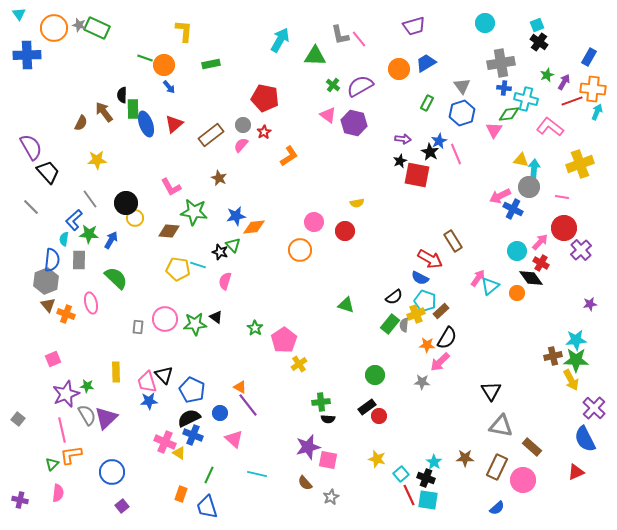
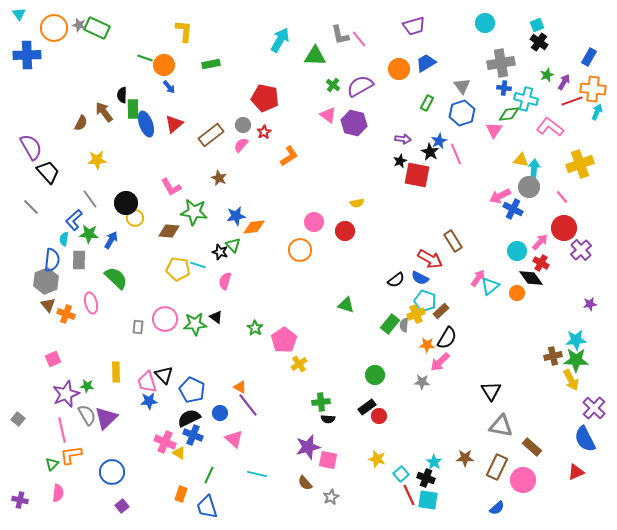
pink line at (562, 197): rotated 40 degrees clockwise
black semicircle at (394, 297): moved 2 px right, 17 px up
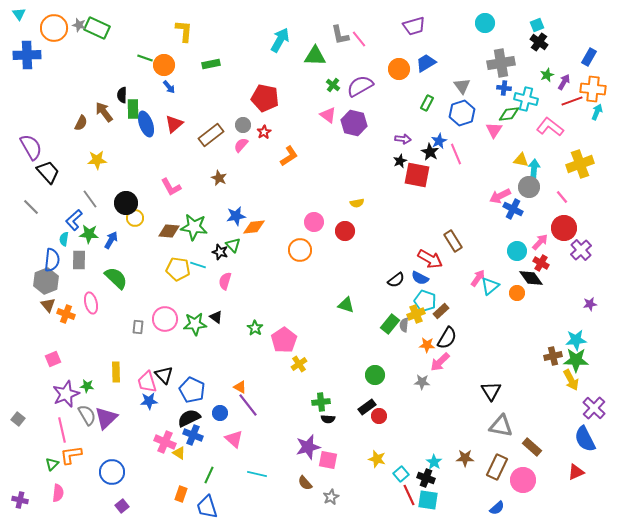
green star at (194, 212): moved 15 px down
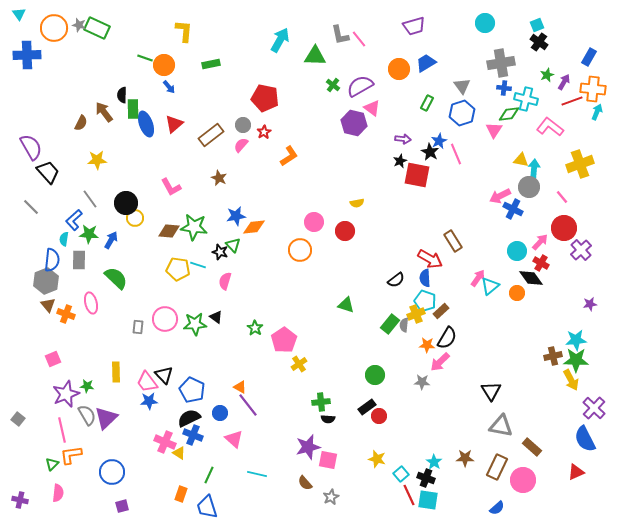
pink triangle at (328, 115): moved 44 px right, 7 px up
blue semicircle at (420, 278): moved 5 px right; rotated 60 degrees clockwise
pink trapezoid at (147, 382): rotated 20 degrees counterclockwise
purple square at (122, 506): rotated 24 degrees clockwise
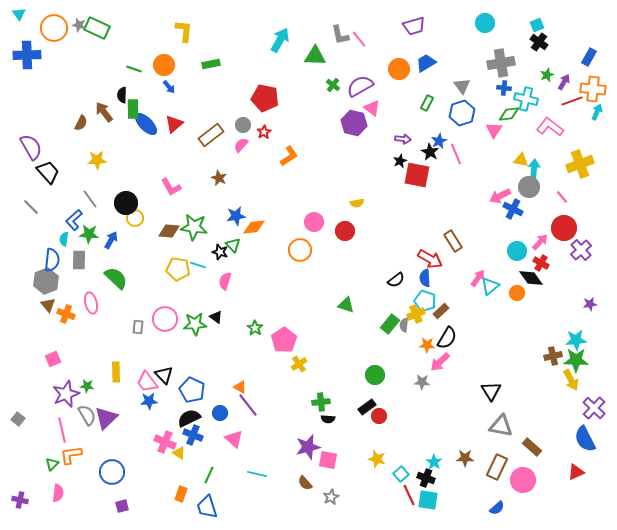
green line at (145, 58): moved 11 px left, 11 px down
blue ellipse at (146, 124): rotated 25 degrees counterclockwise
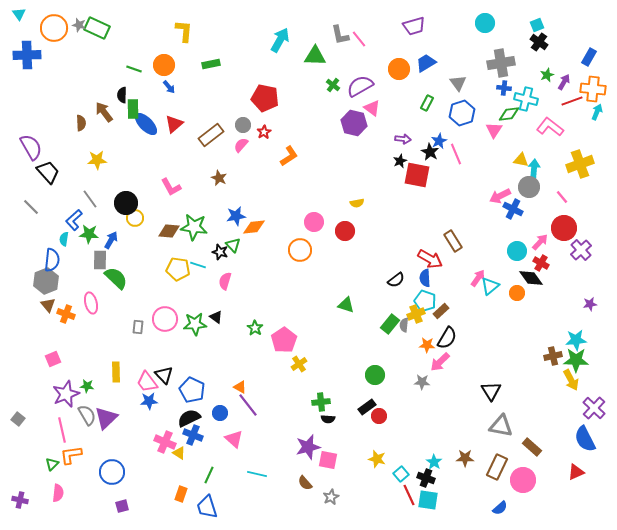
gray triangle at (462, 86): moved 4 px left, 3 px up
brown semicircle at (81, 123): rotated 28 degrees counterclockwise
gray rectangle at (79, 260): moved 21 px right
blue semicircle at (497, 508): moved 3 px right
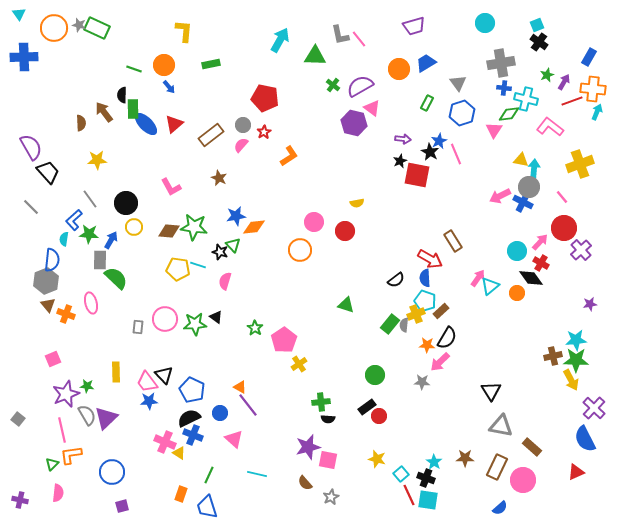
blue cross at (27, 55): moved 3 px left, 2 px down
blue cross at (513, 209): moved 10 px right, 7 px up
yellow circle at (135, 218): moved 1 px left, 9 px down
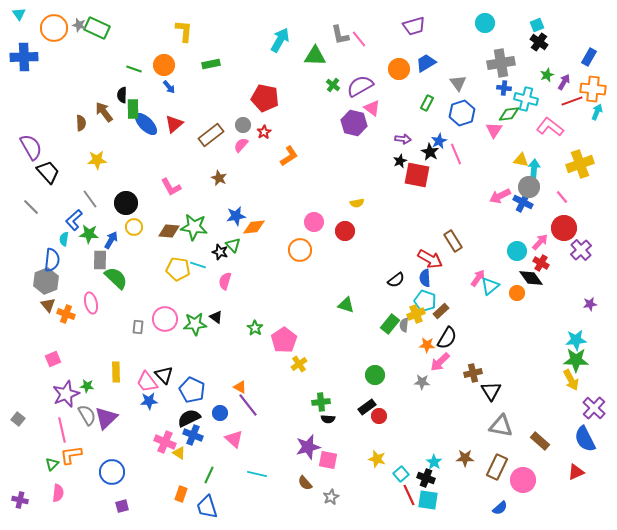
brown cross at (553, 356): moved 80 px left, 17 px down
brown rectangle at (532, 447): moved 8 px right, 6 px up
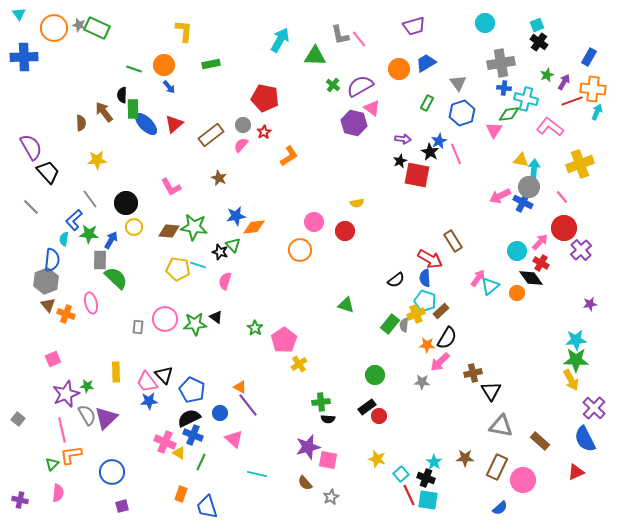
green line at (209, 475): moved 8 px left, 13 px up
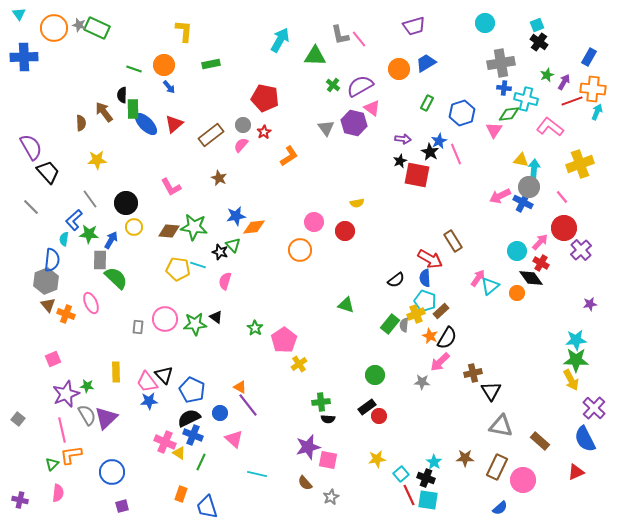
gray triangle at (458, 83): moved 132 px left, 45 px down
pink ellipse at (91, 303): rotated 10 degrees counterclockwise
orange star at (427, 345): moved 3 px right, 9 px up; rotated 21 degrees clockwise
yellow star at (377, 459): rotated 24 degrees counterclockwise
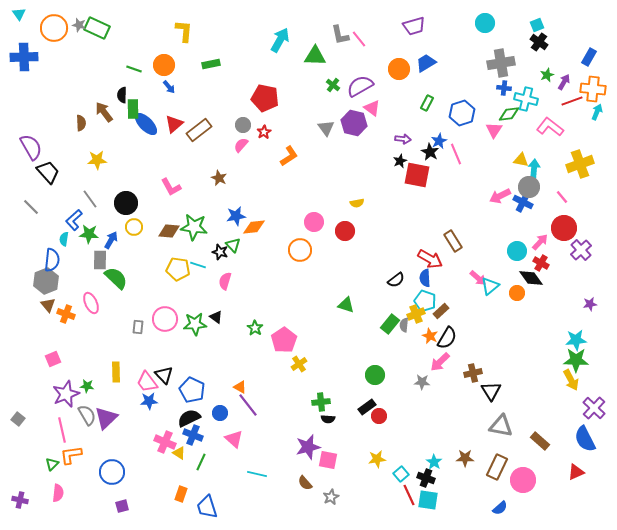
brown rectangle at (211, 135): moved 12 px left, 5 px up
pink arrow at (478, 278): rotated 96 degrees clockwise
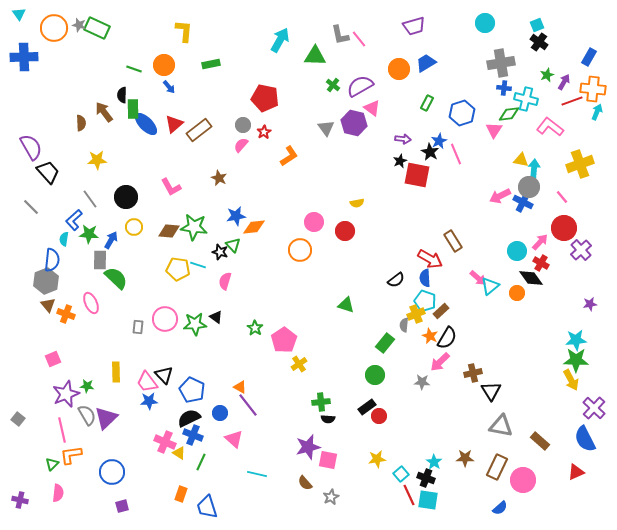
black circle at (126, 203): moved 6 px up
green rectangle at (390, 324): moved 5 px left, 19 px down
